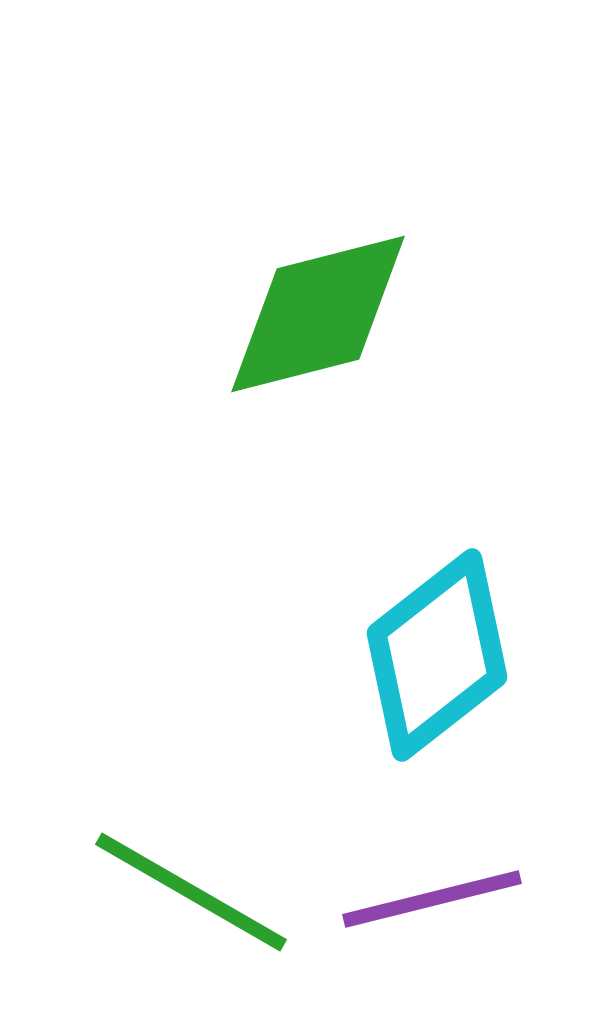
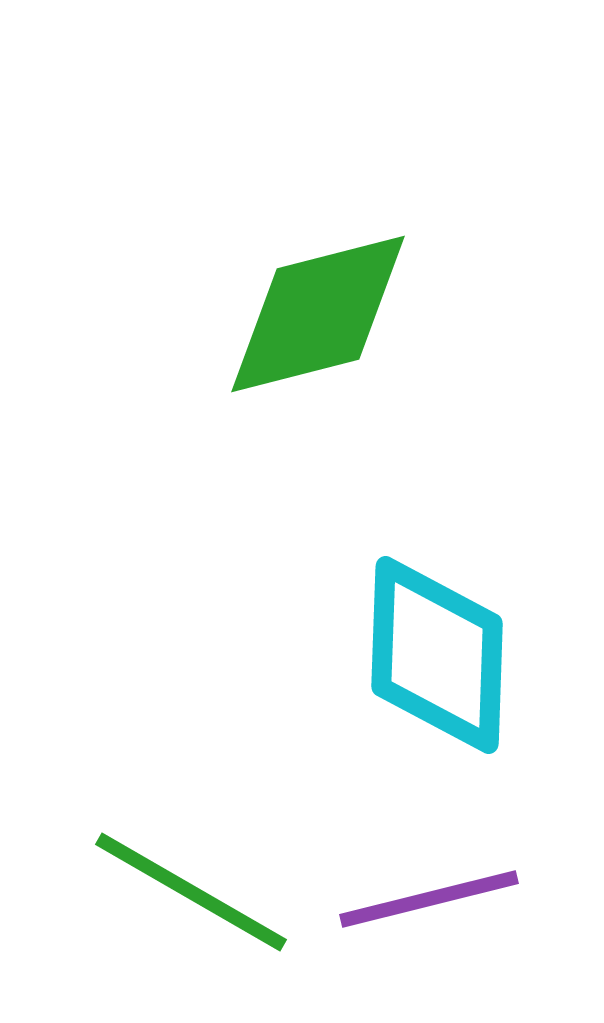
cyan diamond: rotated 50 degrees counterclockwise
purple line: moved 3 px left
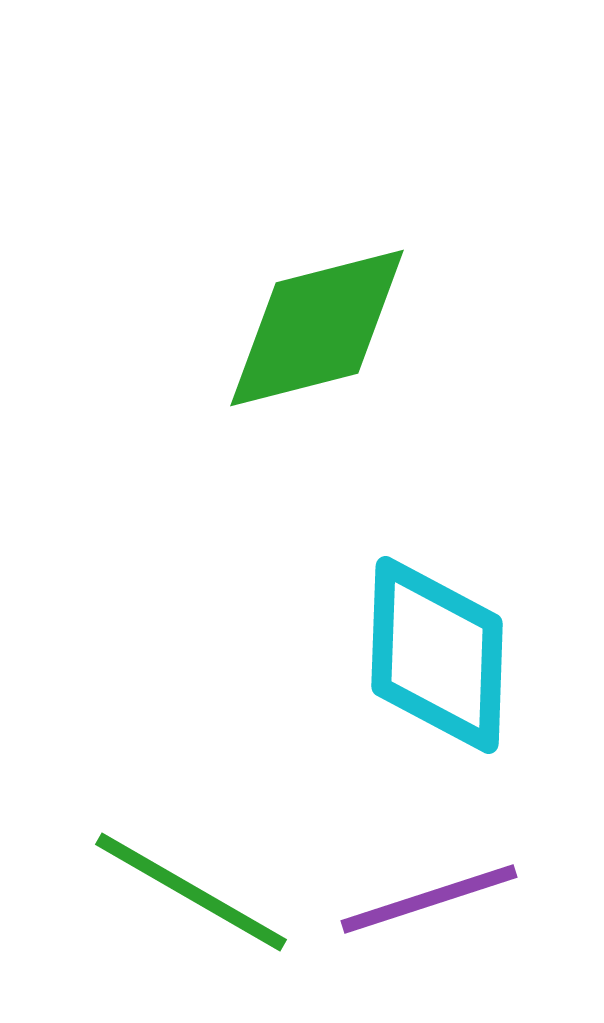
green diamond: moved 1 px left, 14 px down
purple line: rotated 4 degrees counterclockwise
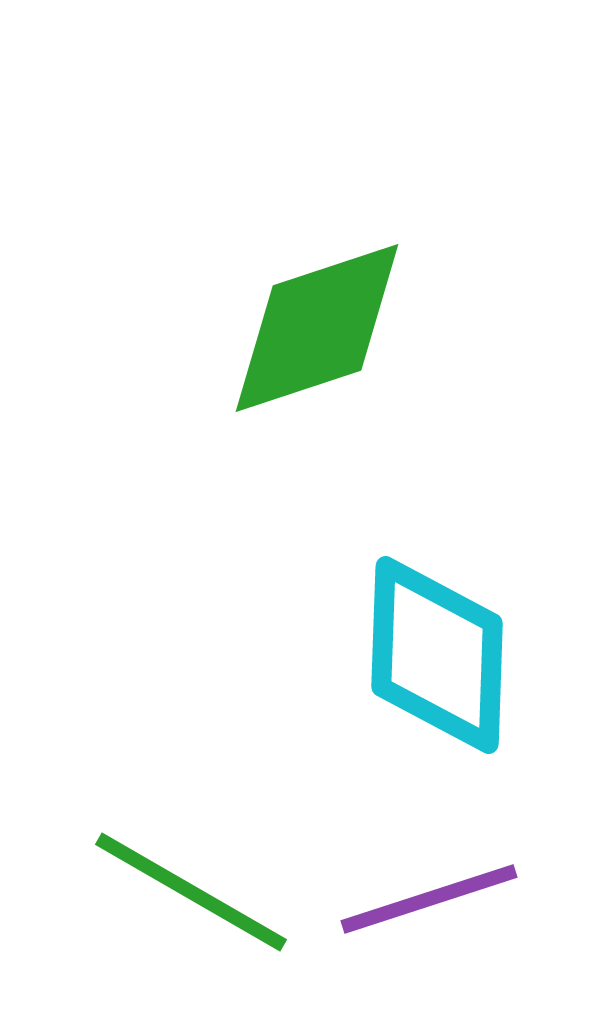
green diamond: rotated 4 degrees counterclockwise
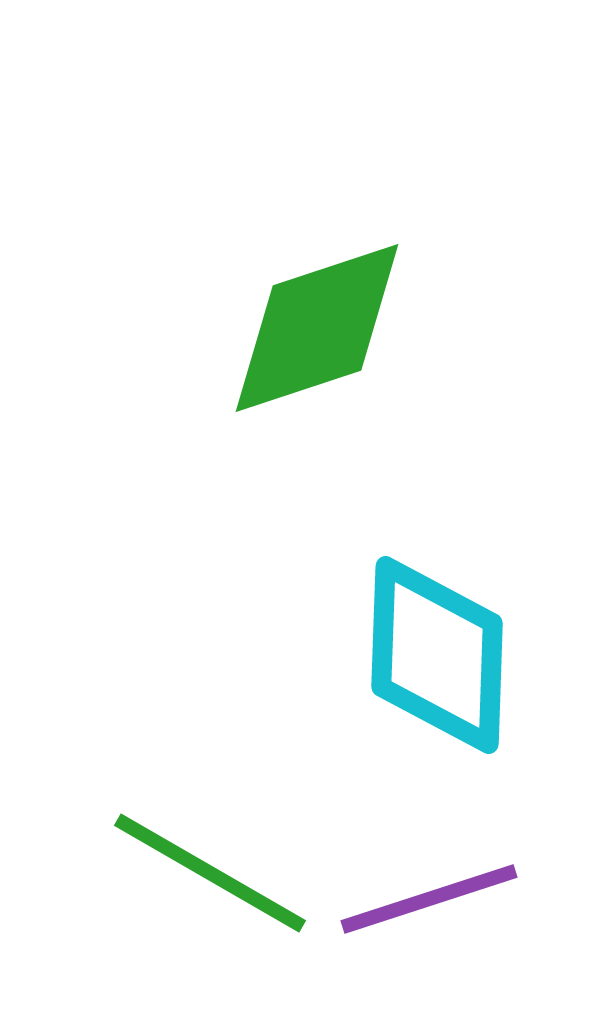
green line: moved 19 px right, 19 px up
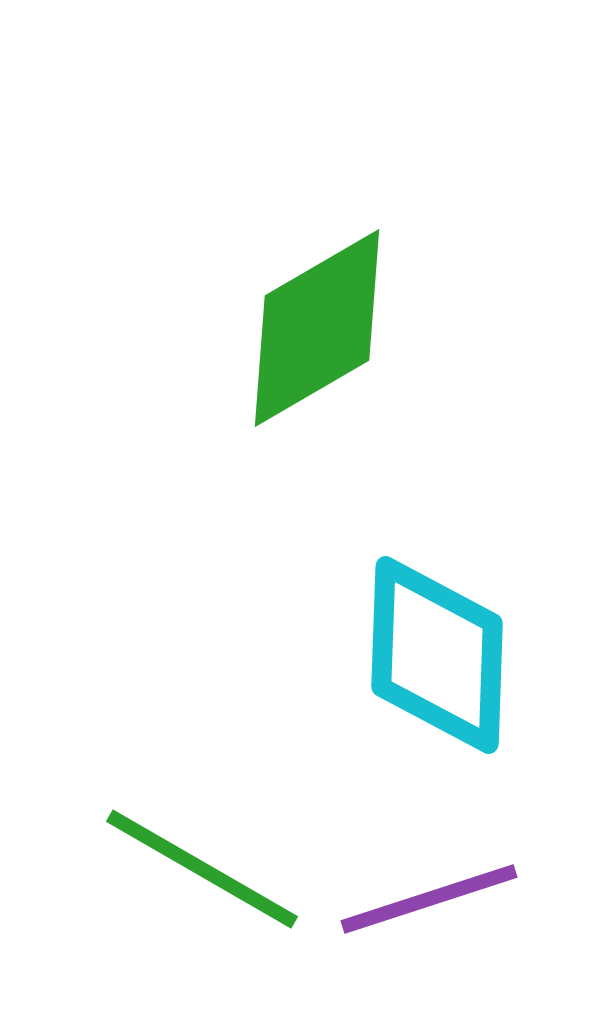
green diamond: rotated 12 degrees counterclockwise
green line: moved 8 px left, 4 px up
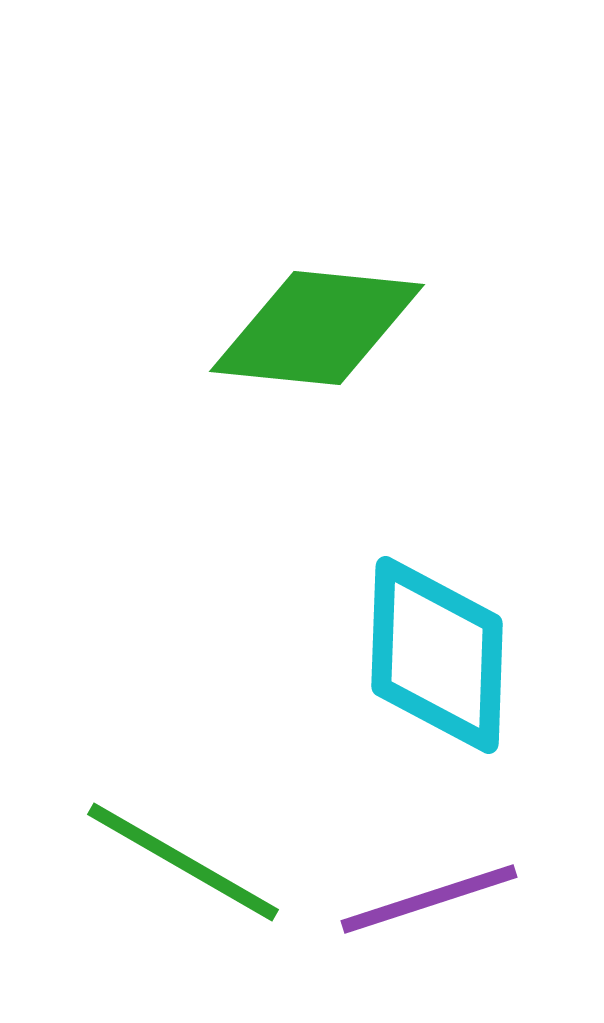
green diamond: rotated 36 degrees clockwise
green line: moved 19 px left, 7 px up
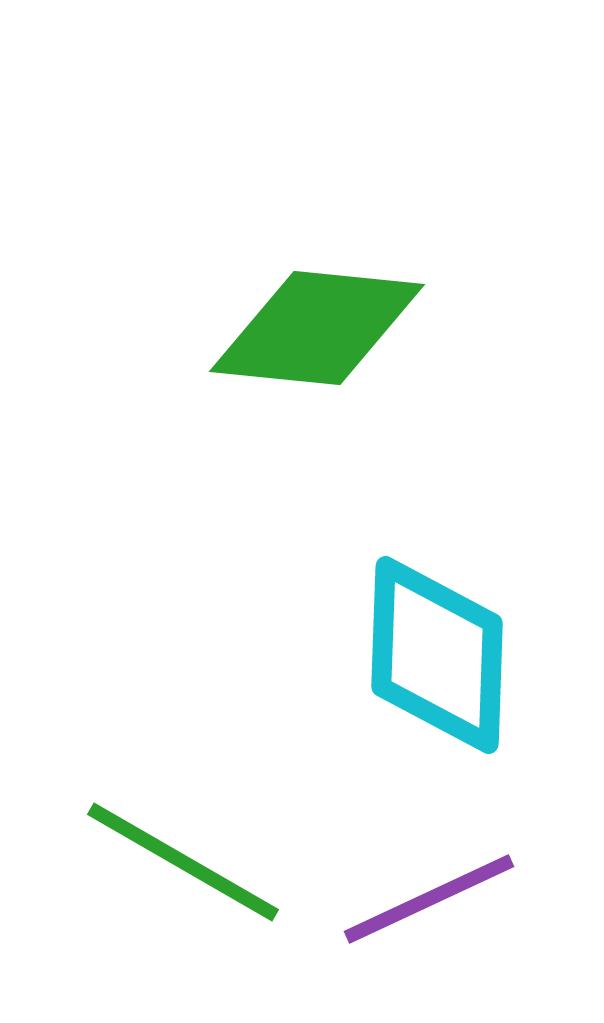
purple line: rotated 7 degrees counterclockwise
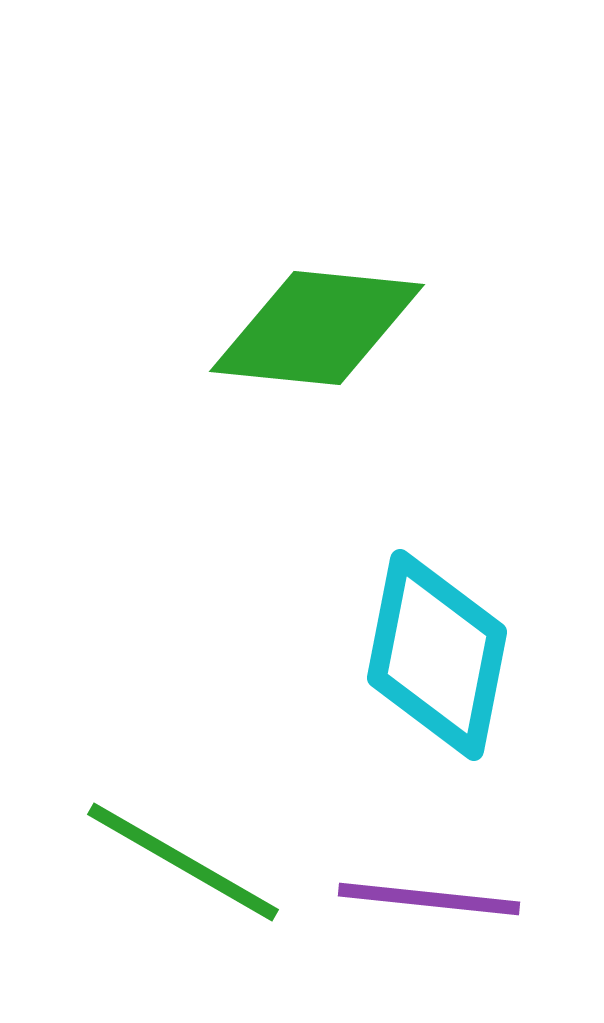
cyan diamond: rotated 9 degrees clockwise
purple line: rotated 31 degrees clockwise
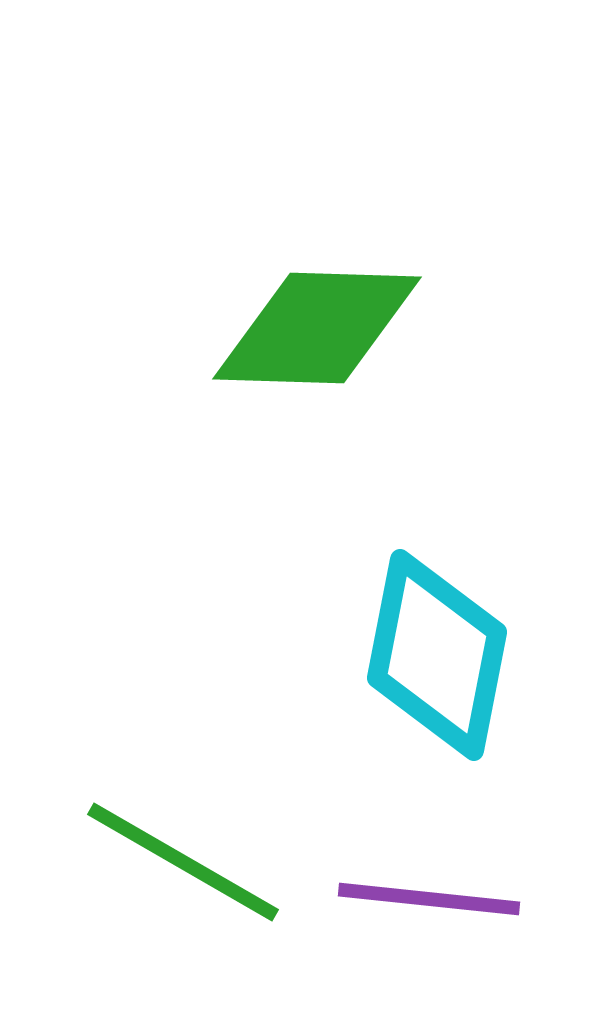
green diamond: rotated 4 degrees counterclockwise
